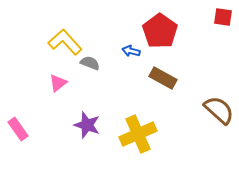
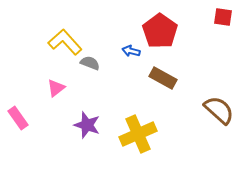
pink triangle: moved 2 px left, 5 px down
pink rectangle: moved 11 px up
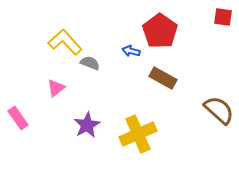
purple star: rotated 24 degrees clockwise
